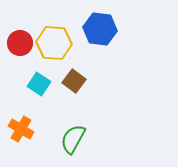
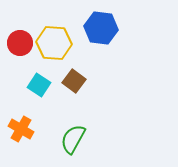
blue hexagon: moved 1 px right, 1 px up
cyan square: moved 1 px down
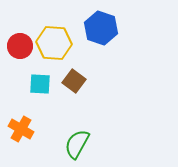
blue hexagon: rotated 12 degrees clockwise
red circle: moved 3 px down
cyan square: moved 1 px right, 1 px up; rotated 30 degrees counterclockwise
green semicircle: moved 4 px right, 5 px down
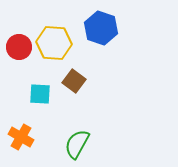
red circle: moved 1 px left, 1 px down
cyan square: moved 10 px down
orange cross: moved 8 px down
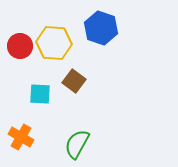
red circle: moved 1 px right, 1 px up
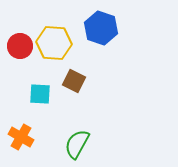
brown square: rotated 10 degrees counterclockwise
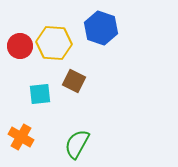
cyan square: rotated 10 degrees counterclockwise
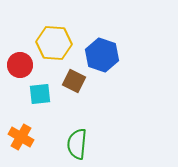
blue hexagon: moved 1 px right, 27 px down
red circle: moved 19 px down
green semicircle: rotated 24 degrees counterclockwise
